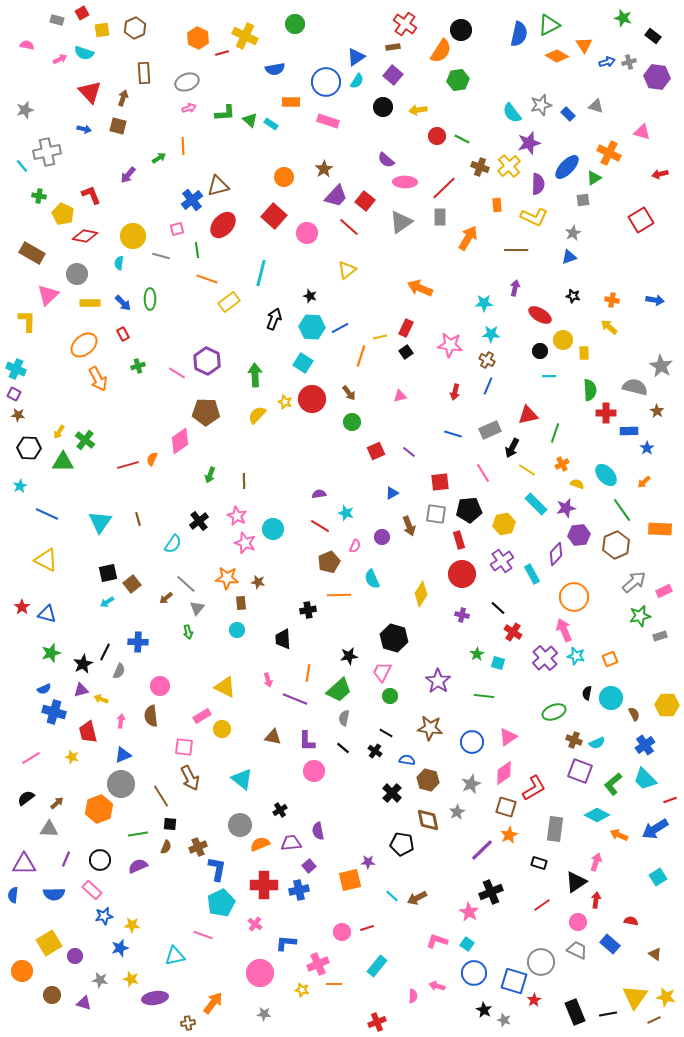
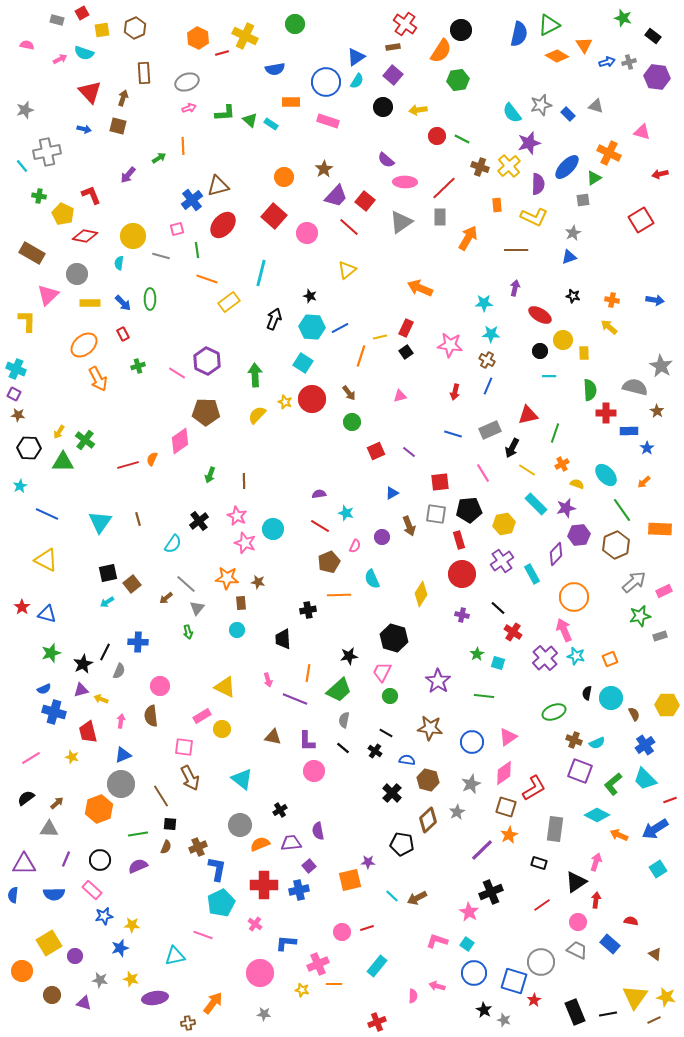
gray semicircle at (344, 718): moved 2 px down
brown diamond at (428, 820): rotated 60 degrees clockwise
cyan square at (658, 877): moved 8 px up
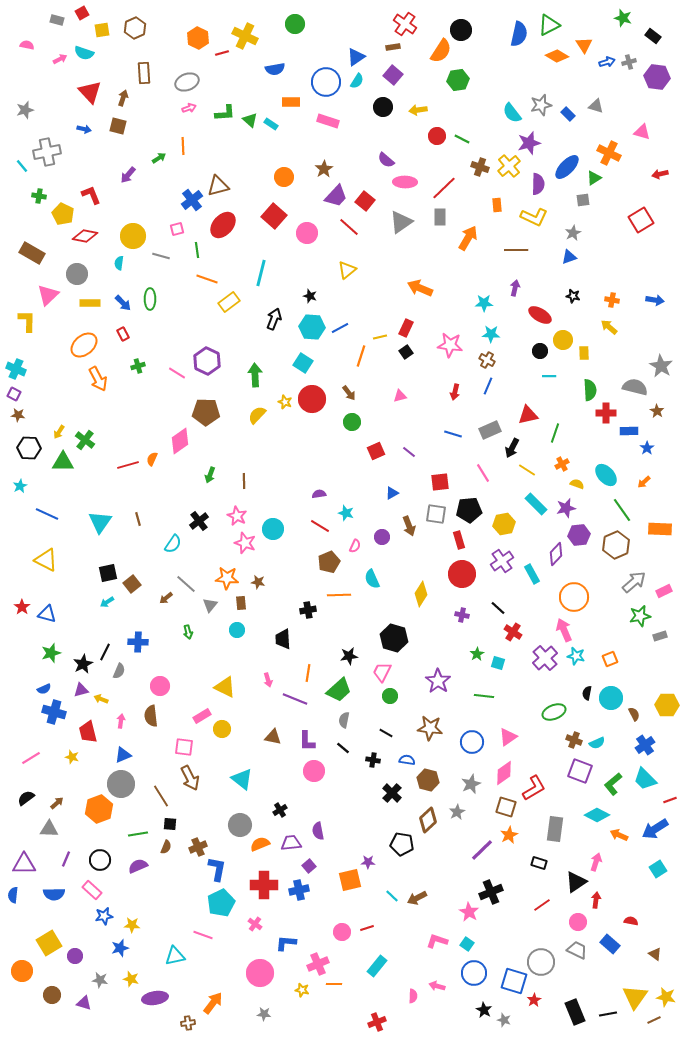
gray triangle at (197, 608): moved 13 px right, 3 px up
black cross at (375, 751): moved 2 px left, 9 px down; rotated 24 degrees counterclockwise
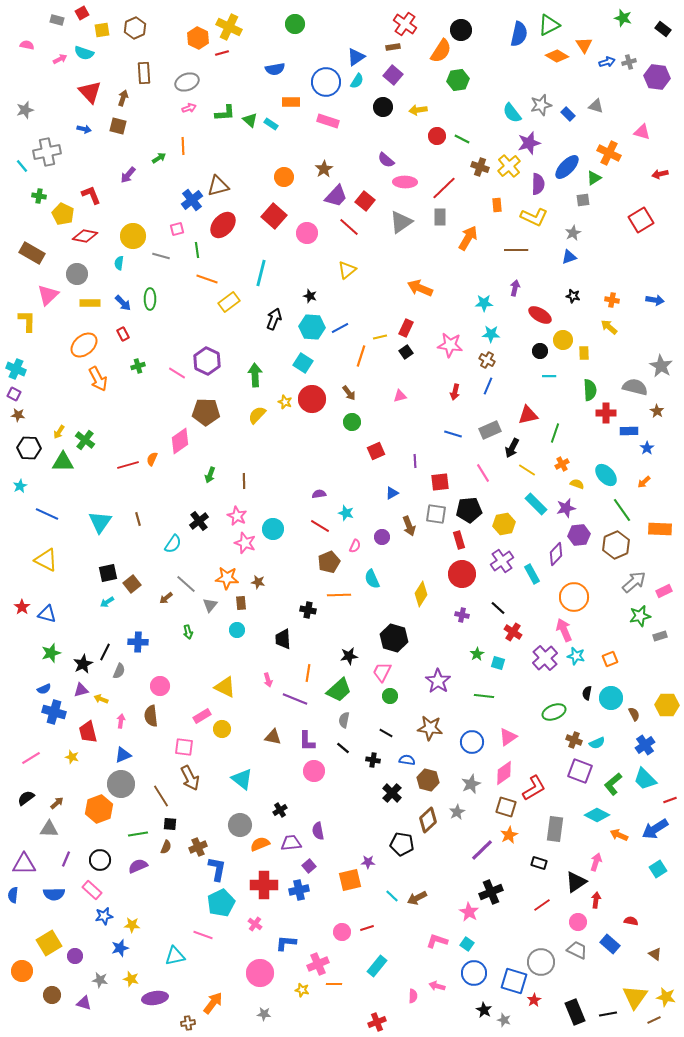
yellow cross at (245, 36): moved 16 px left, 9 px up
black rectangle at (653, 36): moved 10 px right, 7 px up
purple line at (409, 452): moved 6 px right, 9 px down; rotated 48 degrees clockwise
black cross at (308, 610): rotated 21 degrees clockwise
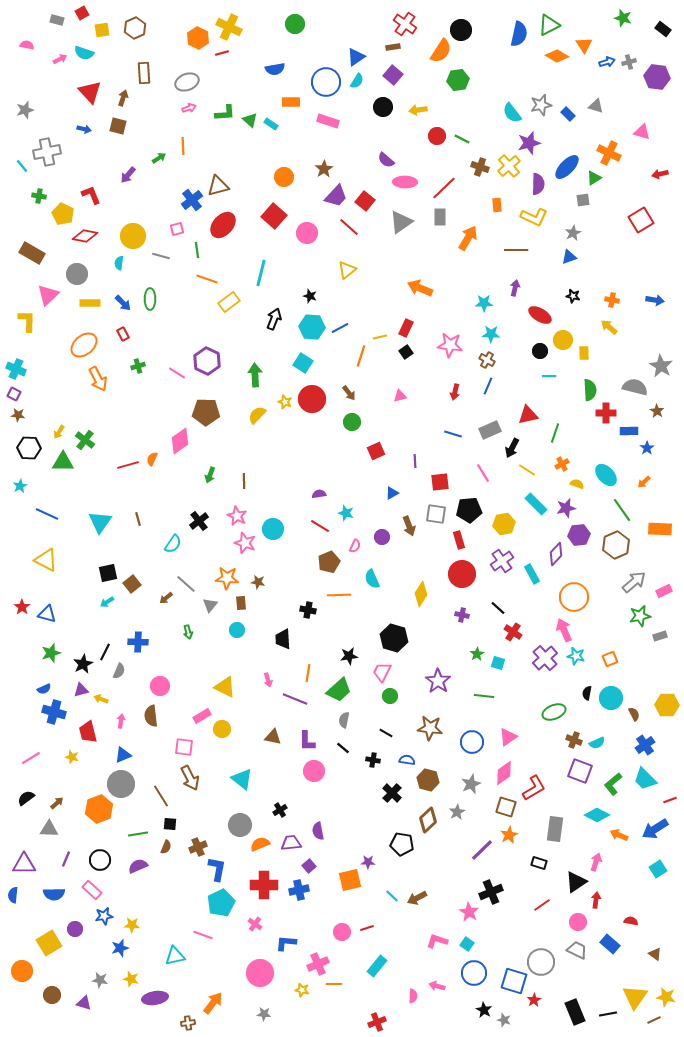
purple circle at (75, 956): moved 27 px up
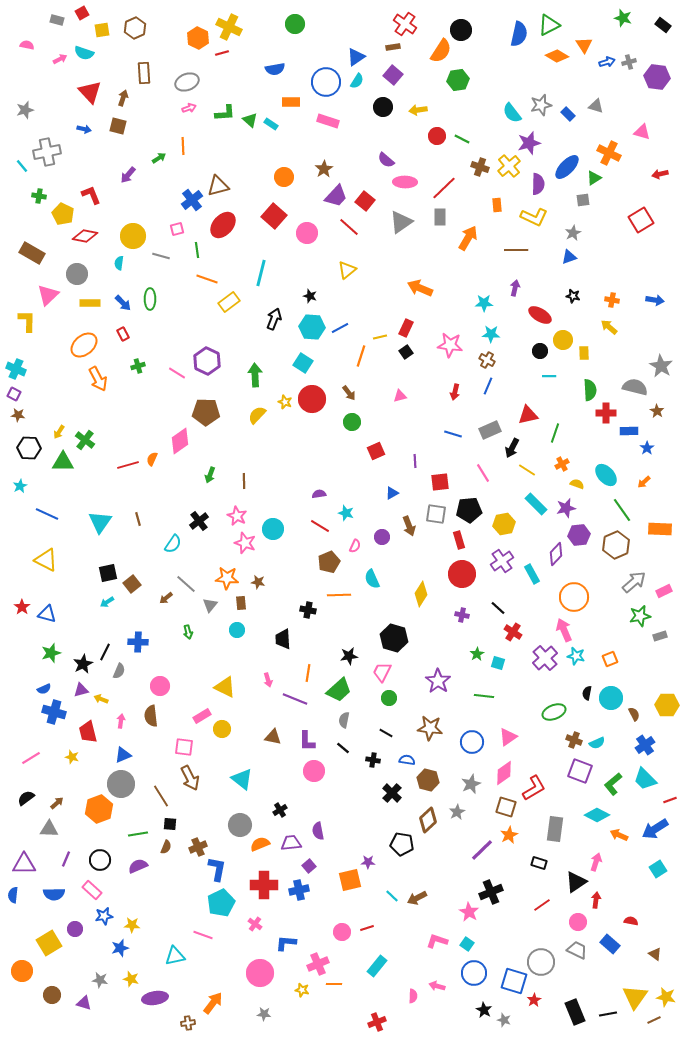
black rectangle at (663, 29): moved 4 px up
green circle at (390, 696): moved 1 px left, 2 px down
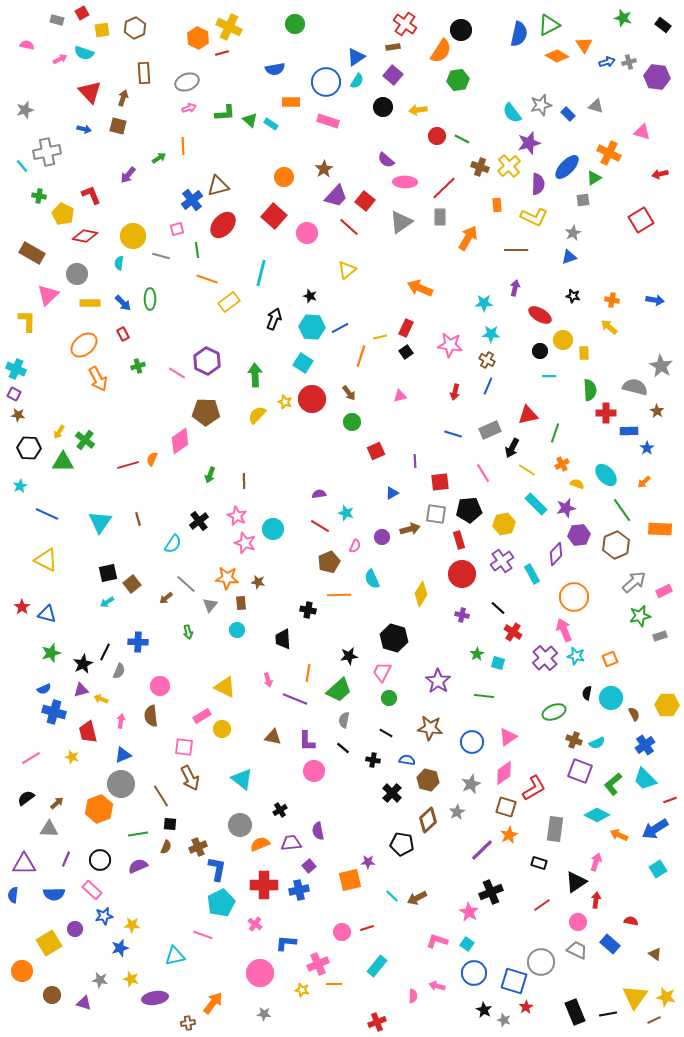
brown arrow at (409, 526): moved 1 px right, 3 px down; rotated 84 degrees counterclockwise
red star at (534, 1000): moved 8 px left, 7 px down
